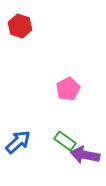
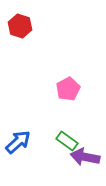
green rectangle: moved 2 px right
purple arrow: moved 2 px down
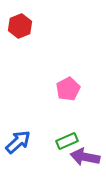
red hexagon: rotated 20 degrees clockwise
green rectangle: rotated 60 degrees counterclockwise
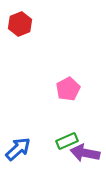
red hexagon: moved 2 px up
blue arrow: moved 7 px down
purple arrow: moved 4 px up
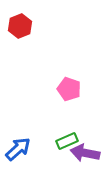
red hexagon: moved 2 px down
pink pentagon: moved 1 px right; rotated 25 degrees counterclockwise
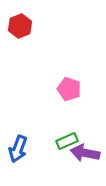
blue arrow: rotated 152 degrees clockwise
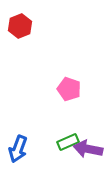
green rectangle: moved 1 px right, 1 px down
purple arrow: moved 3 px right, 4 px up
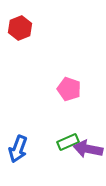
red hexagon: moved 2 px down
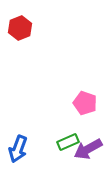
pink pentagon: moved 16 px right, 14 px down
purple arrow: rotated 40 degrees counterclockwise
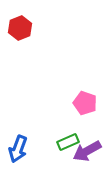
purple arrow: moved 1 px left, 2 px down
